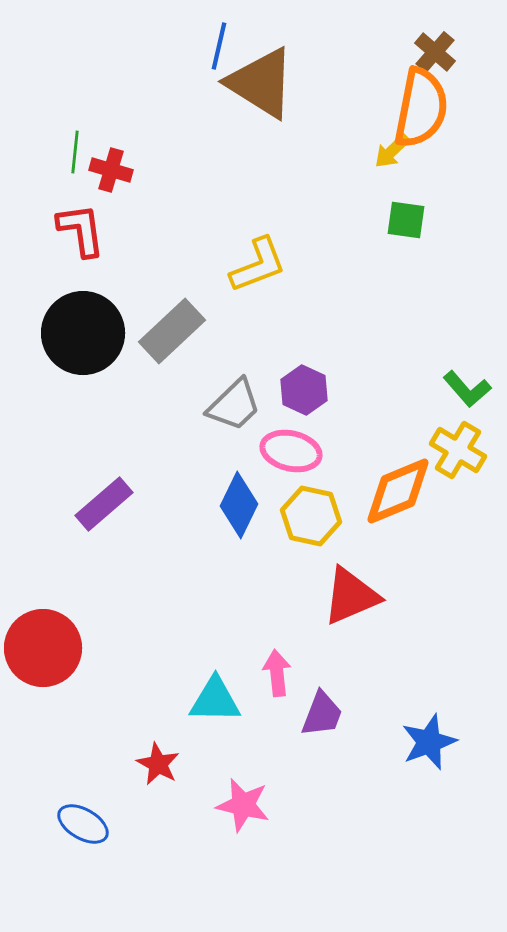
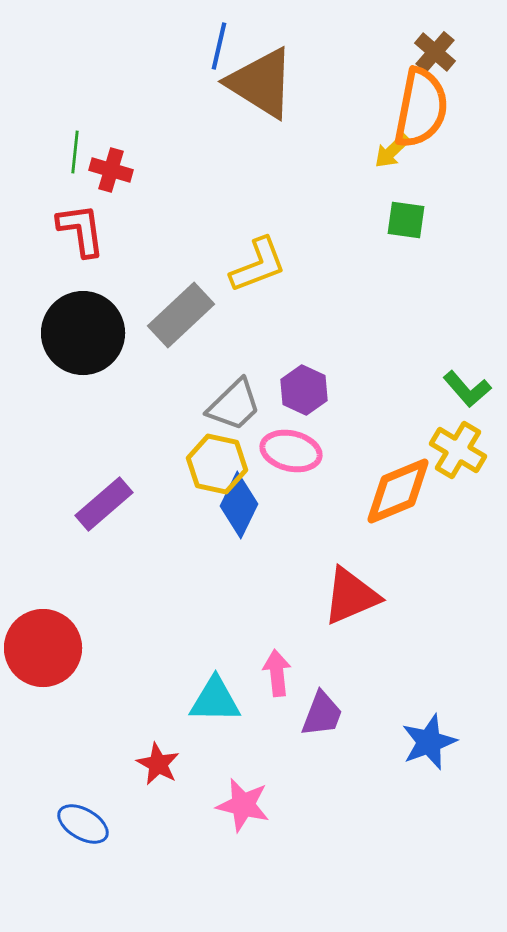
gray rectangle: moved 9 px right, 16 px up
yellow hexagon: moved 94 px left, 52 px up
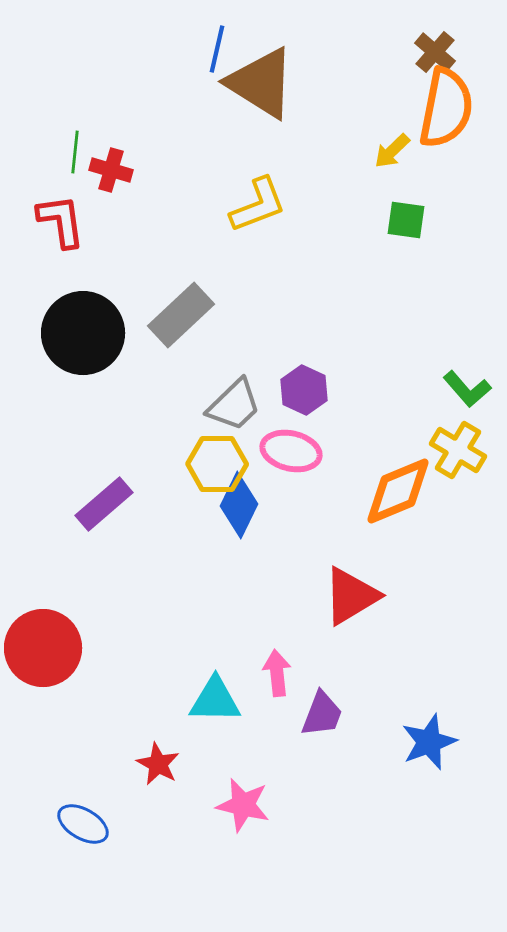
blue line: moved 2 px left, 3 px down
orange semicircle: moved 25 px right
red L-shape: moved 20 px left, 9 px up
yellow L-shape: moved 60 px up
yellow hexagon: rotated 12 degrees counterclockwise
red triangle: rotated 8 degrees counterclockwise
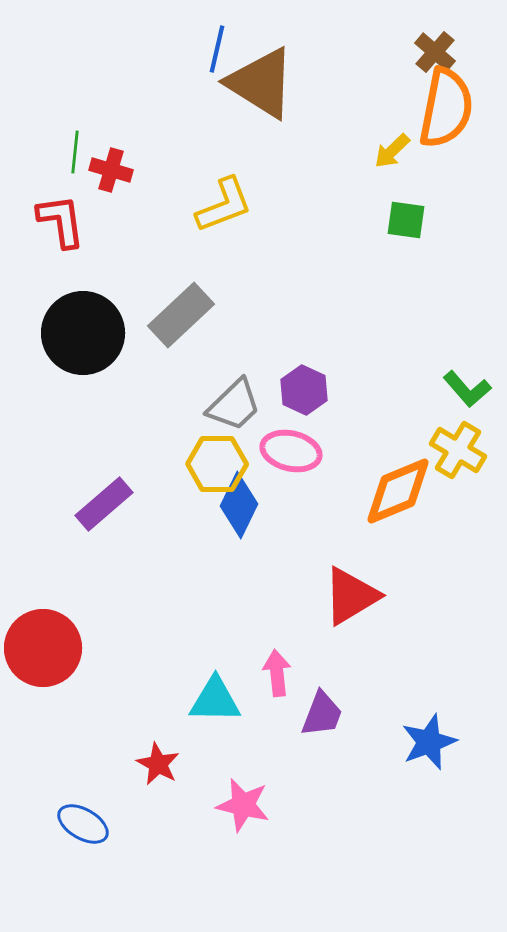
yellow L-shape: moved 34 px left
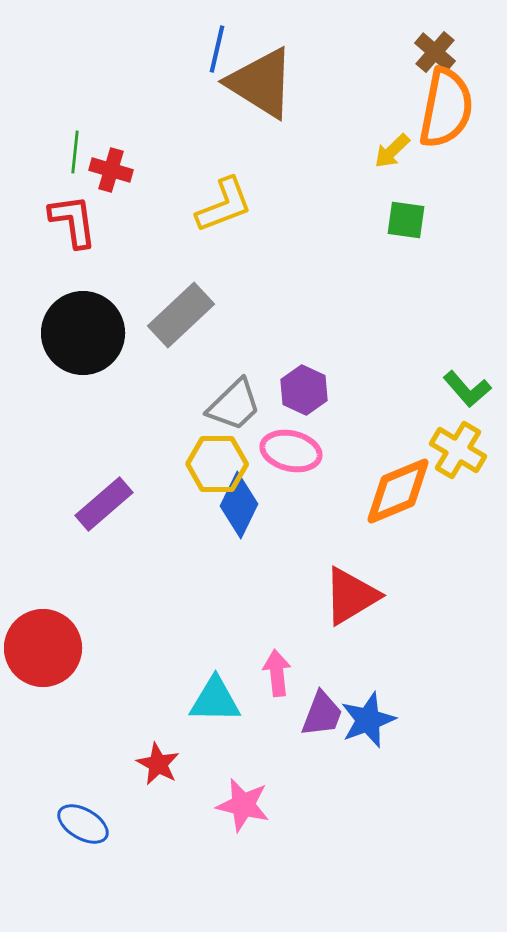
red L-shape: moved 12 px right
blue star: moved 61 px left, 22 px up
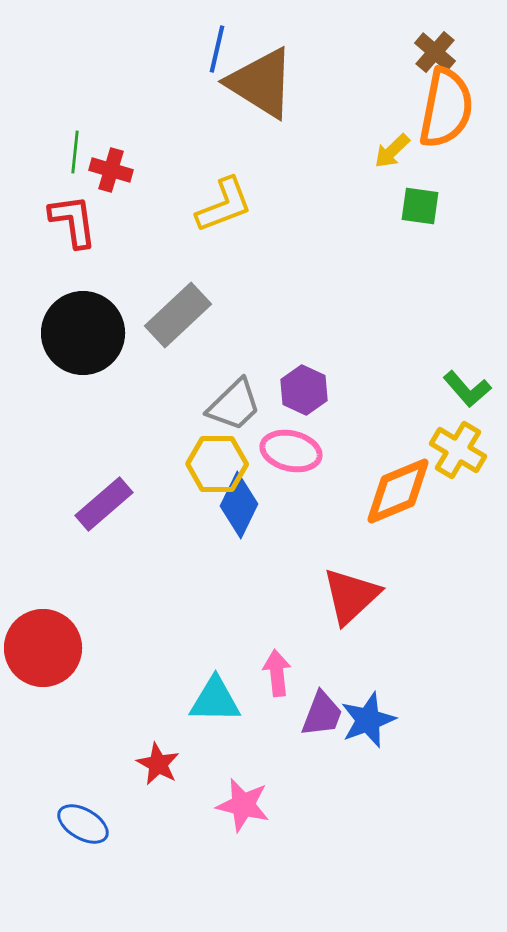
green square: moved 14 px right, 14 px up
gray rectangle: moved 3 px left
red triangle: rotated 12 degrees counterclockwise
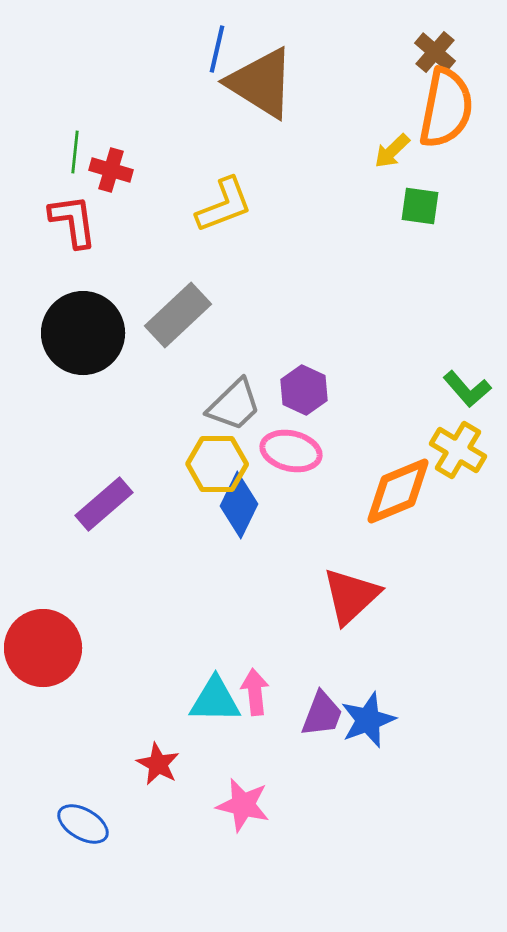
pink arrow: moved 22 px left, 19 px down
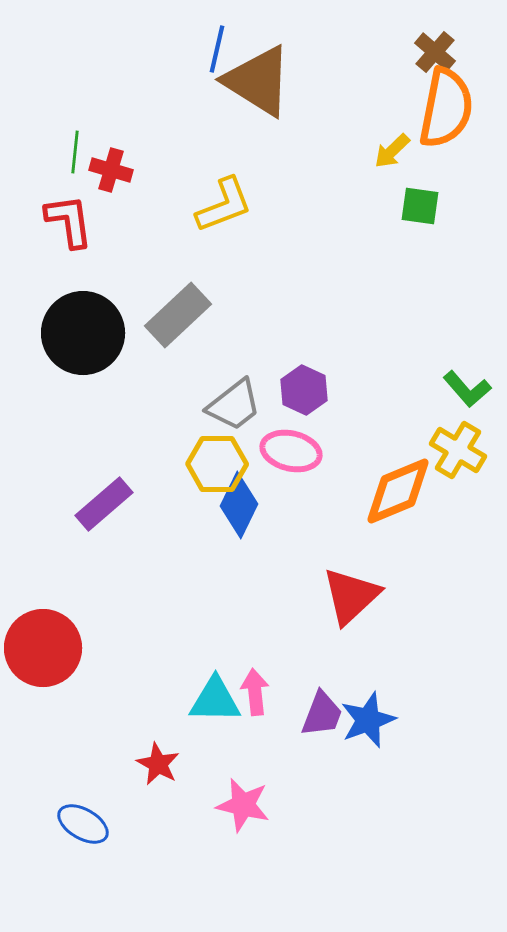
brown triangle: moved 3 px left, 2 px up
red L-shape: moved 4 px left
gray trapezoid: rotated 6 degrees clockwise
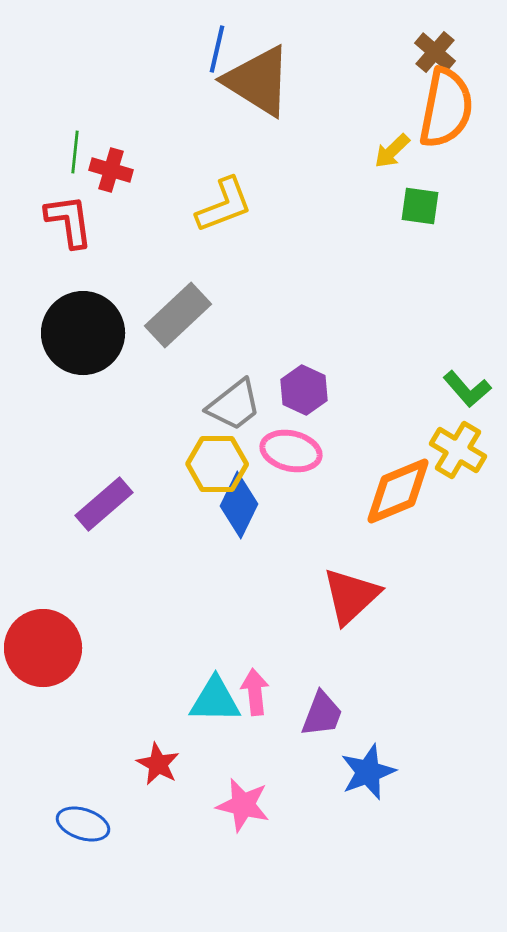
blue star: moved 52 px down
blue ellipse: rotated 12 degrees counterclockwise
